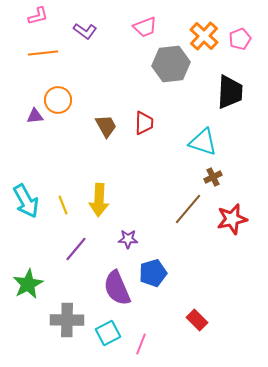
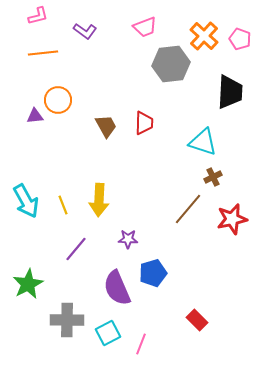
pink pentagon: rotated 30 degrees counterclockwise
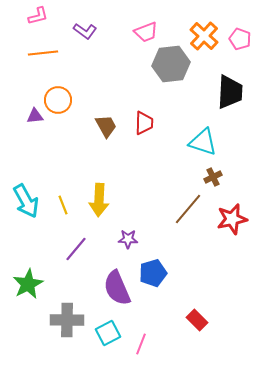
pink trapezoid: moved 1 px right, 5 px down
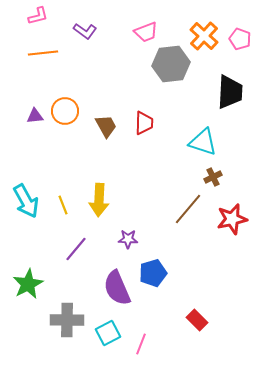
orange circle: moved 7 px right, 11 px down
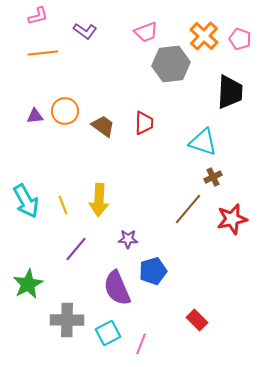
brown trapezoid: moved 3 px left; rotated 25 degrees counterclockwise
blue pentagon: moved 2 px up
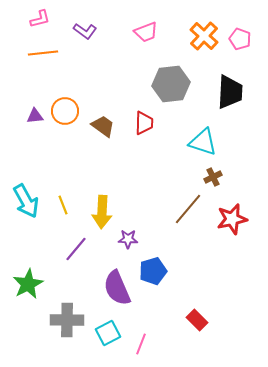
pink L-shape: moved 2 px right, 3 px down
gray hexagon: moved 20 px down
yellow arrow: moved 3 px right, 12 px down
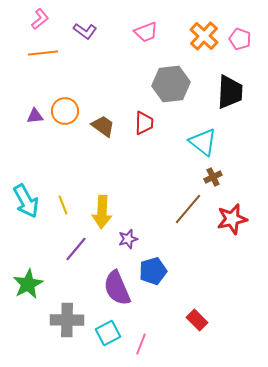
pink L-shape: rotated 25 degrees counterclockwise
cyan triangle: rotated 20 degrees clockwise
purple star: rotated 18 degrees counterclockwise
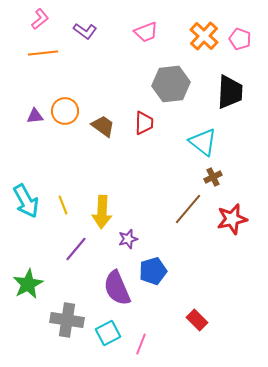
gray cross: rotated 8 degrees clockwise
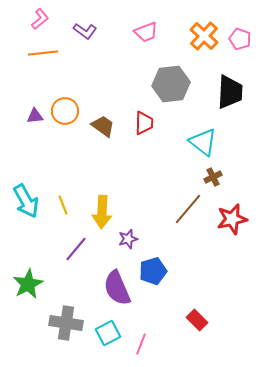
gray cross: moved 1 px left, 3 px down
